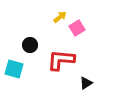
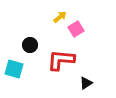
pink square: moved 1 px left, 1 px down
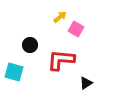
pink square: rotated 28 degrees counterclockwise
cyan square: moved 3 px down
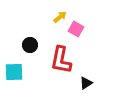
red L-shape: rotated 84 degrees counterclockwise
cyan square: rotated 18 degrees counterclockwise
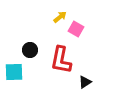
black circle: moved 5 px down
black triangle: moved 1 px left, 1 px up
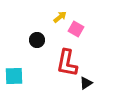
black circle: moved 7 px right, 10 px up
red L-shape: moved 6 px right, 3 px down
cyan square: moved 4 px down
black triangle: moved 1 px right, 1 px down
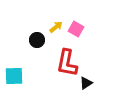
yellow arrow: moved 4 px left, 10 px down
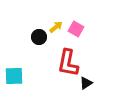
black circle: moved 2 px right, 3 px up
red L-shape: moved 1 px right
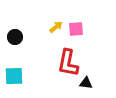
pink square: rotated 35 degrees counterclockwise
black circle: moved 24 px left
black triangle: rotated 40 degrees clockwise
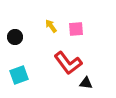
yellow arrow: moved 5 px left, 1 px up; rotated 88 degrees counterclockwise
red L-shape: rotated 48 degrees counterclockwise
cyan square: moved 5 px right, 1 px up; rotated 18 degrees counterclockwise
